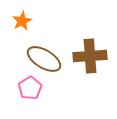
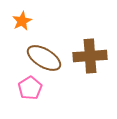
brown ellipse: moved 1 px up
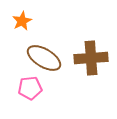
brown cross: moved 1 px right, 2 px down
pink pentagon: rotated 25 degrees clockwise
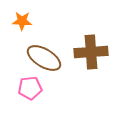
orange star: rotated 30 degrees clockwise
brown cross: moved 6 px up
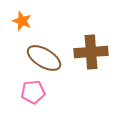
orange star: rotated 18 degrees clockwise
pink pentagon: moved 3 px right, 4 px down
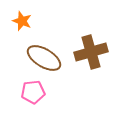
brown cross: rotated 12 degrees counterclockwise
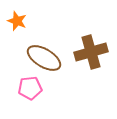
orange star: moved 5 px left
pink pentagon: moved 3 px left, 4 px up
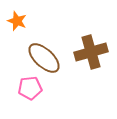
brown ellipse: rotated 12 degrees clockwise
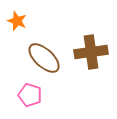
brown cross: rotated 8 degrees clockwise
pink pentagon: moved 7 px down; rotated 25 degrees clockwise
